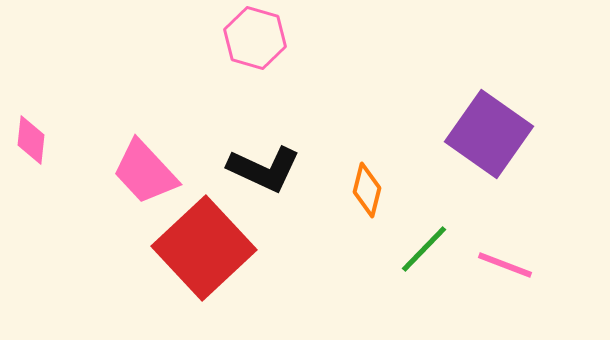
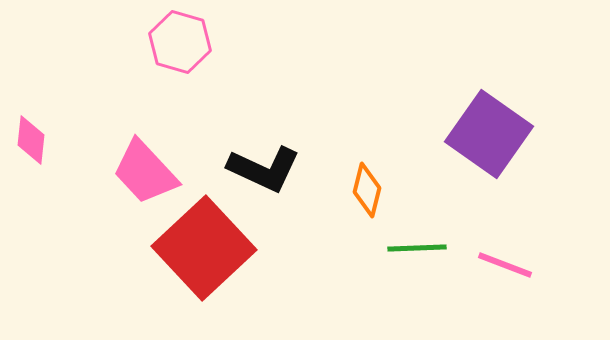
pink hexagon: moved 75 px left, 4 px down
green line: moved 7 px left, 1 px up; rotated 44 degrees clockwise
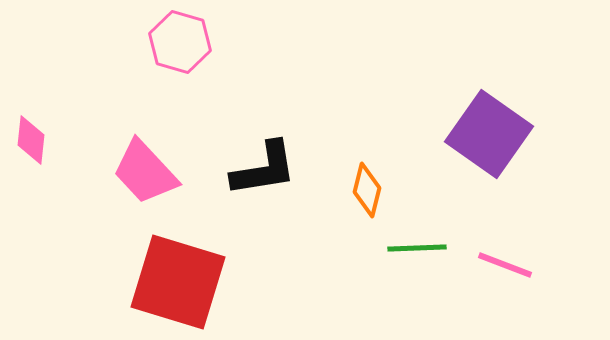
black L-shape: rotated 34 degrees counterclockwise
red square: moved 26 px left, 34 px down; rotated 30 degrees counterclockwise
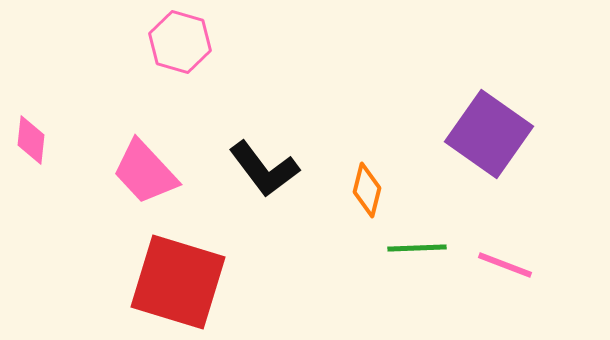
black L-shape: rotated 62 degrees clockwise
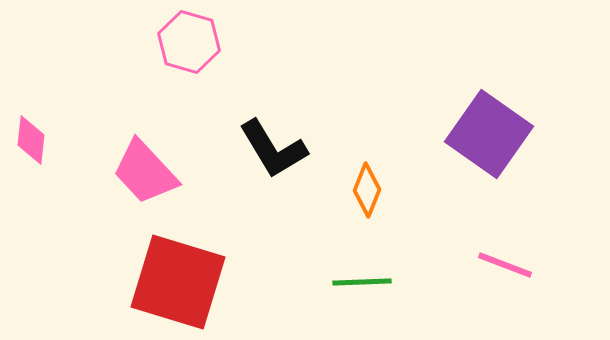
pink hexagon: moved 9 px right
black L-shape: moved 9 px right, 20 px up; rotated 6 degrees clockwise
orange diamond: rotated 8 degrees clockwise
green line: moved 55 px left, 34 px down
